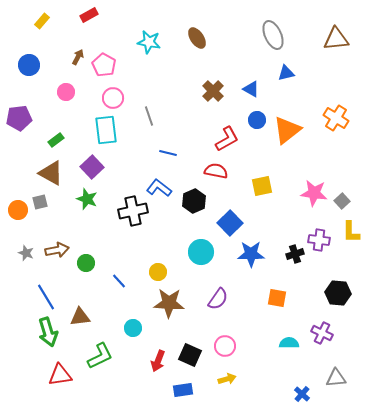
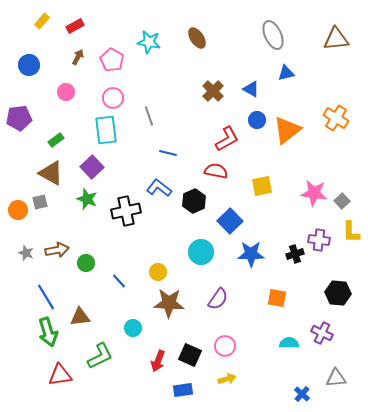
red rectangle at (89, 15): moved 14 px left, 11 px down
pink pentagon at (104, 65): moved 8 px right, 5 px up
black cross at (133, 211): moved 7 px left
blue square at (230, 223): moved 2 px up
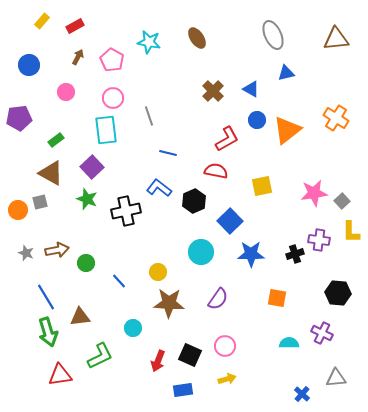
pink star at (314, 193): rotated 16 degrees counterclockwise
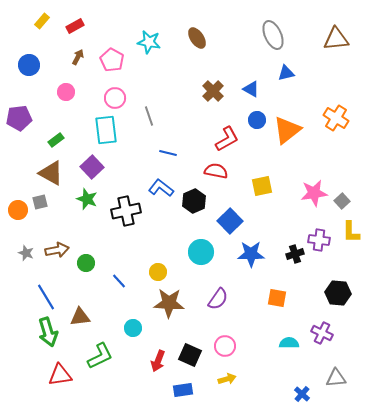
pink circle at (113, 98): moved 2 px right
blue L-shape at (159, 188): moved 2 px right
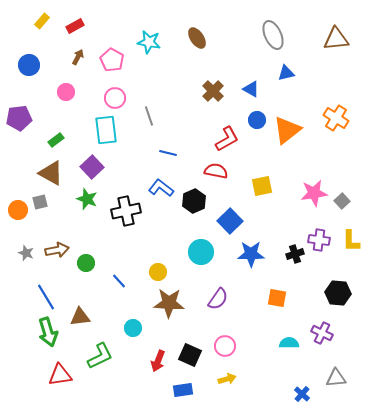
yellow L-shape at (351, 232): moved 9 px down
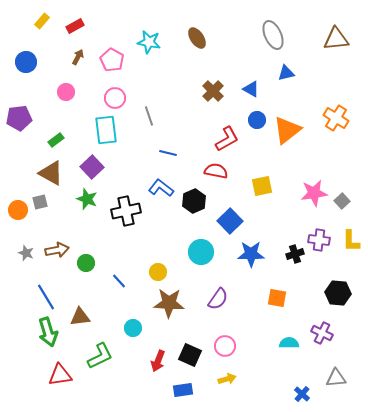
blue circle at (29, 65): moved 3 px left, 3 px up
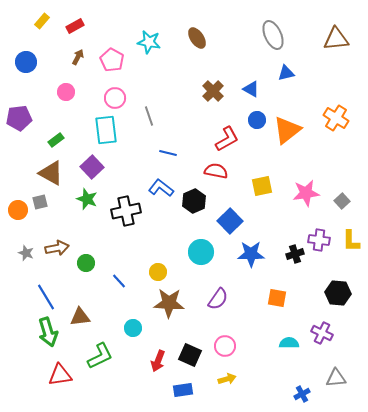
pink star at (314, 193): moved 8 px left
brown arrow at (57, 250): moved 2 px up
blue cross at (302, 394): rotated 21 degrees clockwise
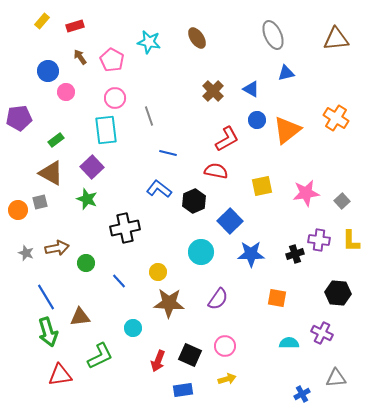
red rectangle at (75, 26): rotated 12 degrees clockwise
brown arrow at (78, 57): moved 2 px right; rotated 63 degrees counterclockwise
blue circle at (26, 62): moved 22 px right, 9 px down
blue L-shape at (161, 188): moved 2 px left, 1 px down
black cross at (126, 211): moved 1 px left, 17 px down
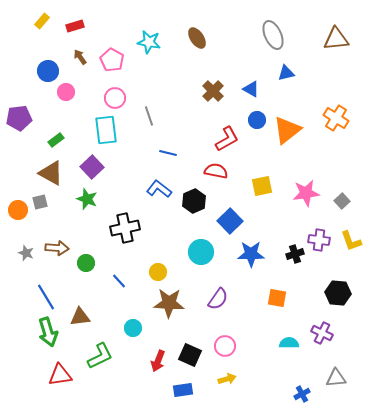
yellow L-shape at (351, 241): rotated 20 degrees counterclockwise
brown arrow at (57, 248): rotated 15 degrees clockwise
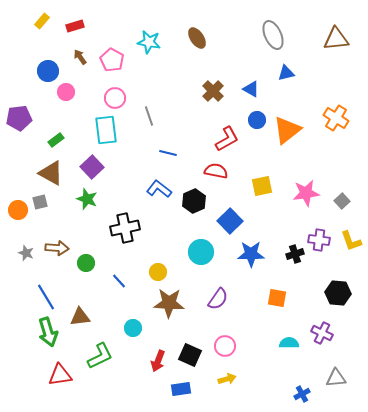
blue rectangle at (183, 390): moved 2 px left, 1 px up
